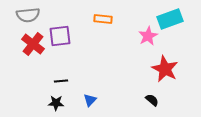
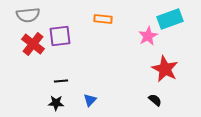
black semicircle: moved 3 px right
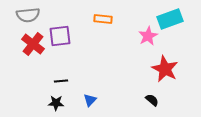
black semicircle: moved 3 px left
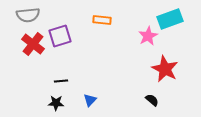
orange rectangle: moved 1 px left, 1 px down
purple square: rotated 10 degrees counterclockwise
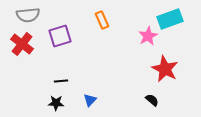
orange rectangle: rotated 60 degrees clockwise
red cross: moved 11 px left
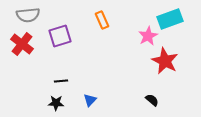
red star: moved 8 px up
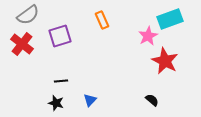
gray semicircle: rotated 30 degrees counterclockwise
black star: rotated 14 degrees clockwise
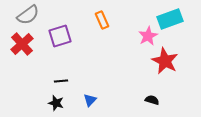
red cross: rotated 10 degrees clockwise
black semicircle: rotated 24 degrees counterclockwise
